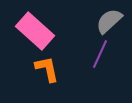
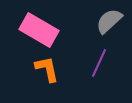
pink rectangle: moved 4 px right, 1 px up; rotated 12 degrees counterclockwise
purple line: moved 1 px left, 9 px down
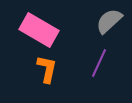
orange L-shape: rotated 24 degrees clockwise
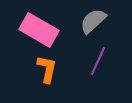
gray semicircle: moved 16 px left
purple line: moved 1 px left, 2 px up
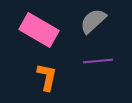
purple line: rotated 60 degrees clockwise
orange L-shape: moved 8 px down
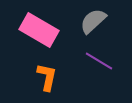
purple line: moved 1 px right; rotated 36 degrees clockwise
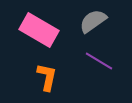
gray semicircle: rotated 8 degrees clockwise
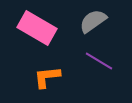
pink rectangle: moved 2 px left, 2 px up
orange L-shape: rotated 108 degrees counterclockwise
